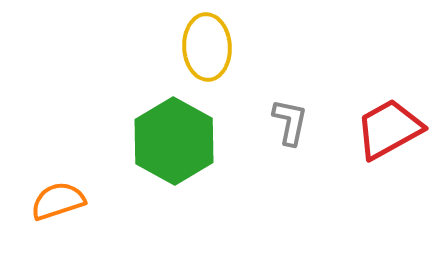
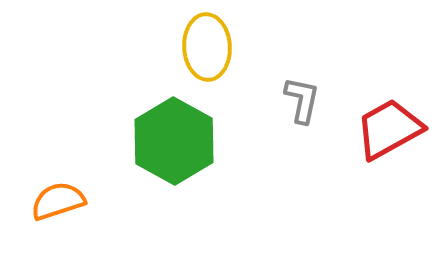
gray L-shape: moved 12 px right, 22 px up
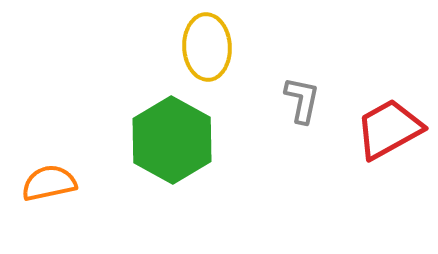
green hexagon: moved 2 px left, 1 px up
orange semicircle: moved 9 px left, 18 px up; rotated 6 degrees clockwise
